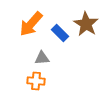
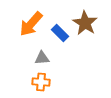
brown star: moved 1 px left, 1 px up
orange cross: moved 5 px right, 1 px down
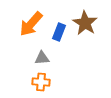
blue rectangle: moved 1 px left, 1 px up; rotated 66 degrees clockwise
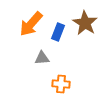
blue rectangle: moved 1 px left
orange cross: moved 20 px right, 2 px down
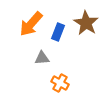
brown star: moved 1 px right
orange cross: moved 1 px left, 1 px up; rotated 24 degrees clockwise
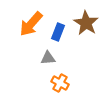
gray triangle: moved 6 px right
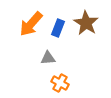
blue rectangle: moved 4 px up
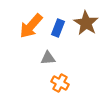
orange arrow: moved 2 px down
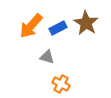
blue rectangle: rotated 42 degrees clockwise
gray triangle: moved 1 px left, 1 px up; rotated 21 degrees clockwise
orange cross: moved 1 px right, 1 px down
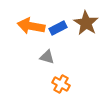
orange arrow: rotated 60 degrees clockwise
